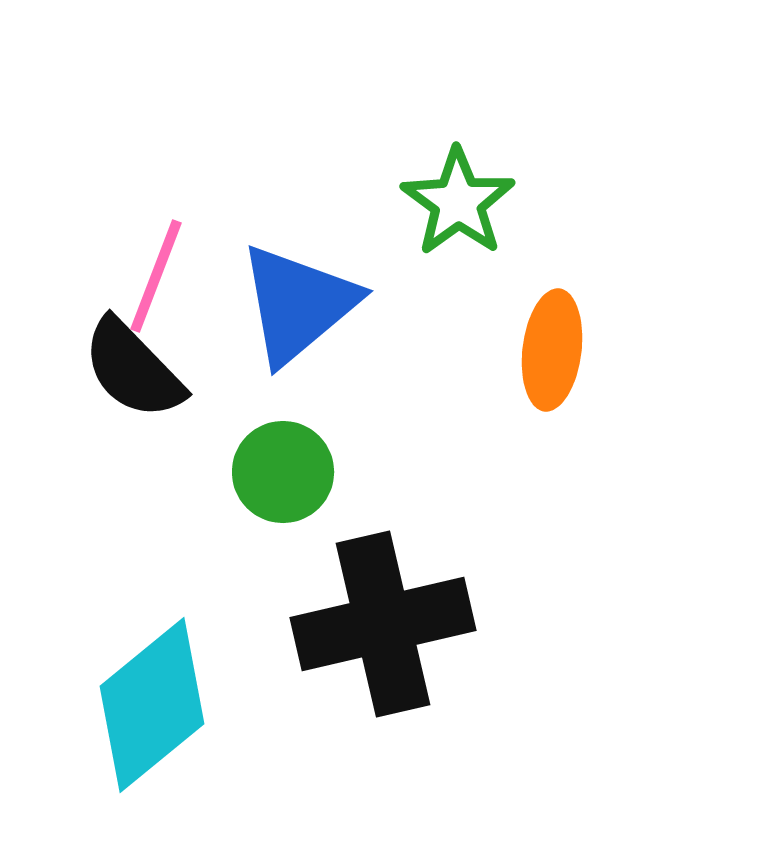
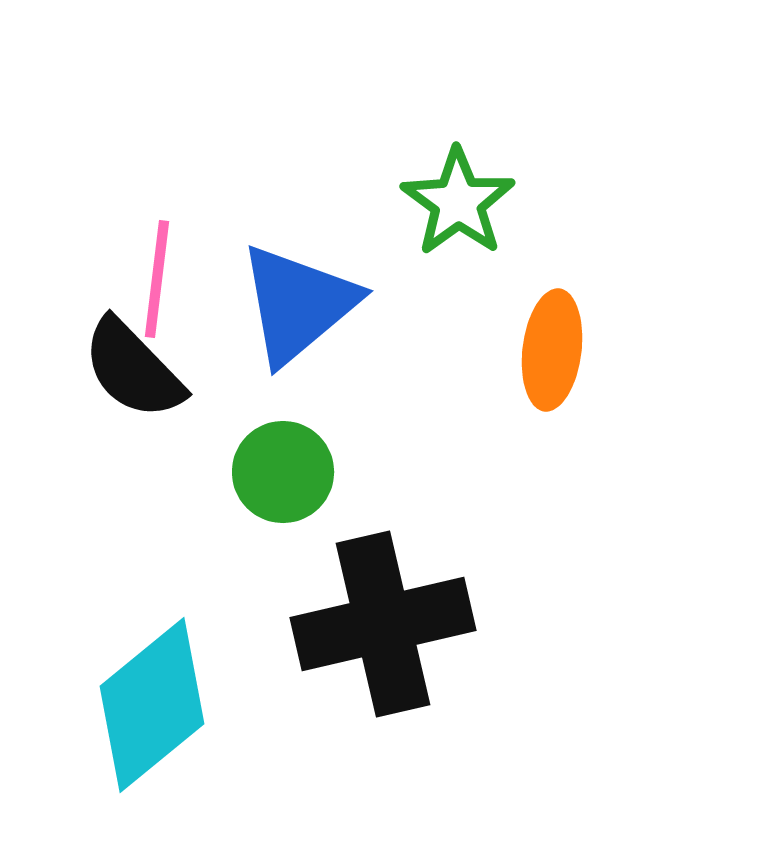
pink line: moved 1 px right, 3 px down; rotated 14 degrees counterclockwise
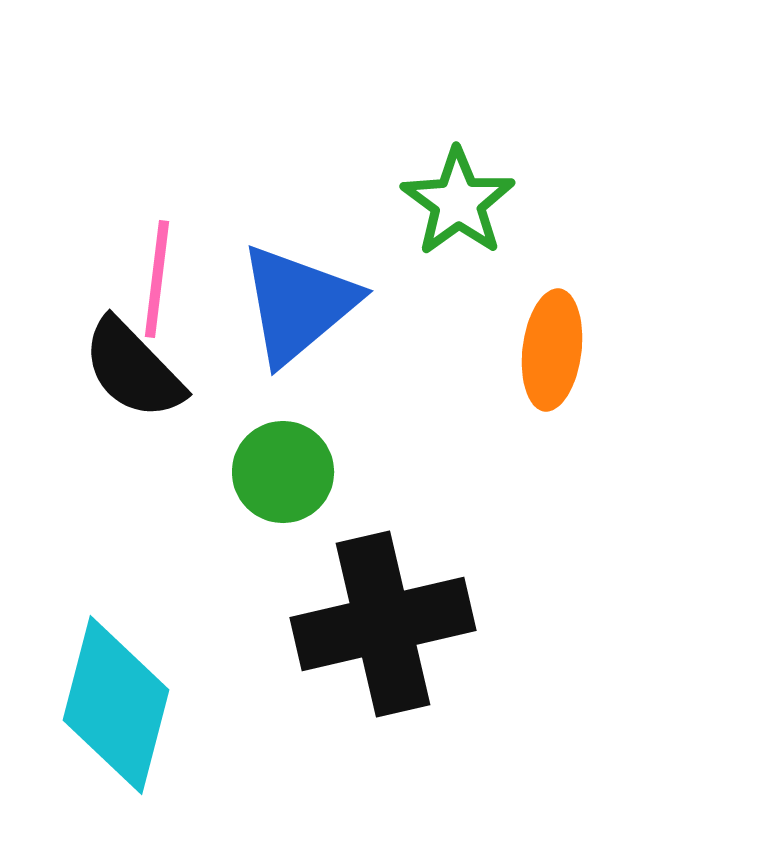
cyan diamond: moved 36 px left; rotated 36 degrees counterclockwise
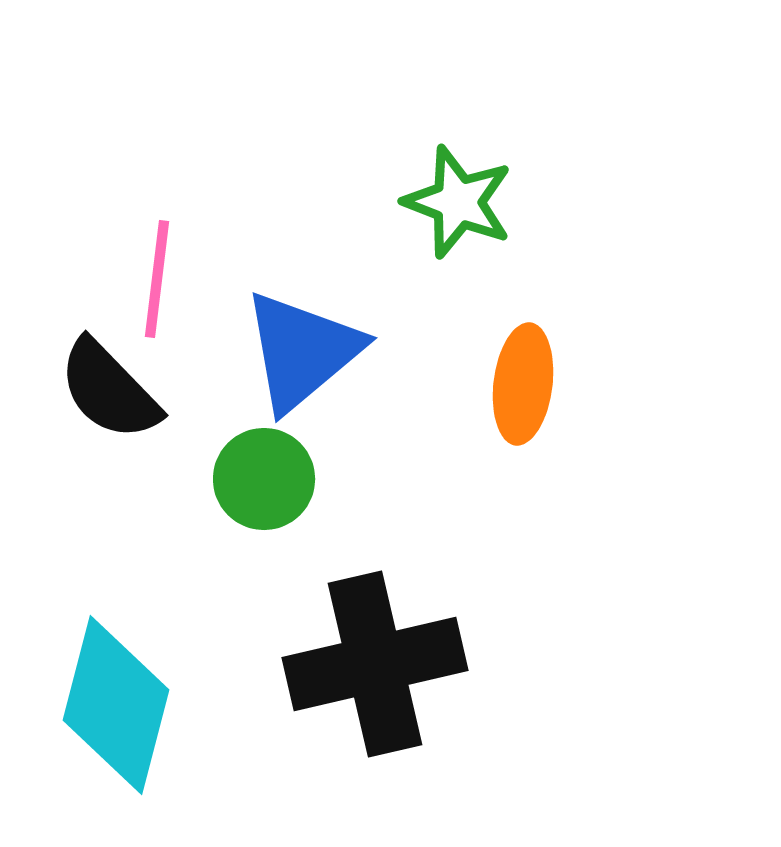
green star: rotated 15 degrees counterclockwise
blue triangle: moved 4 px right, 47 px down
orange ellipse: moved 29 px left, 34 px down
black semicircle: moved 24 px left, 21 px down
green circle: moved 19 px left, 7 px down
black cross: moved 8 px left, 40 px down
